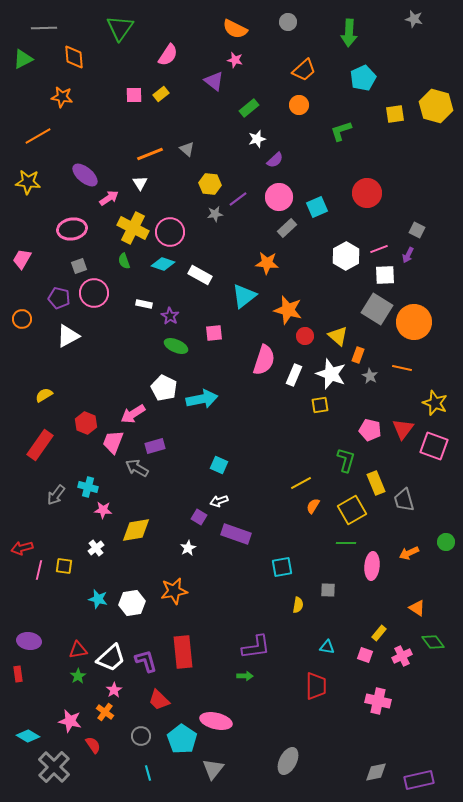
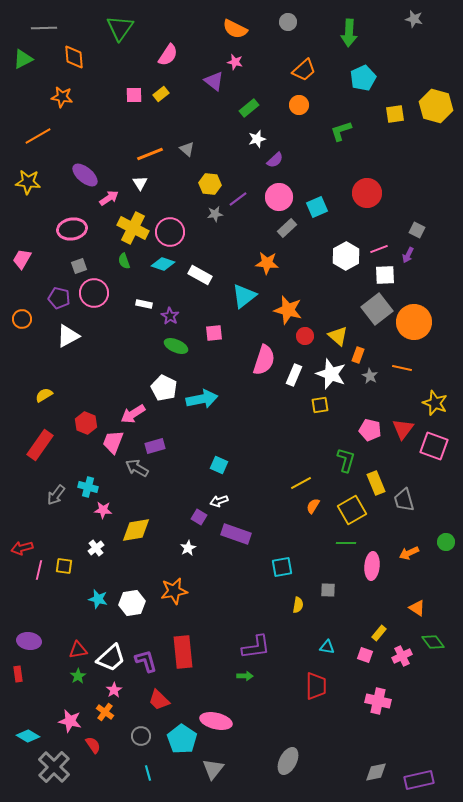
pink star at (235, 60): moved 2 px down
gray square at (377, 309): rotated 20 degrees clockwise
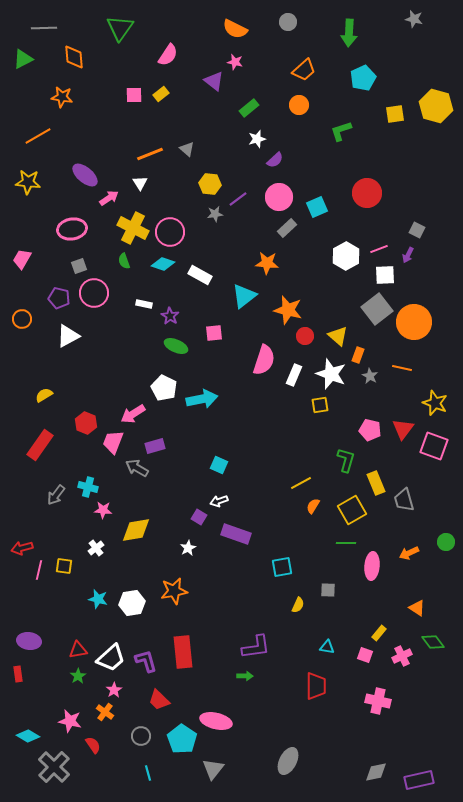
yellow semicircle at (298, 605): rotated 14 degrees clockwise
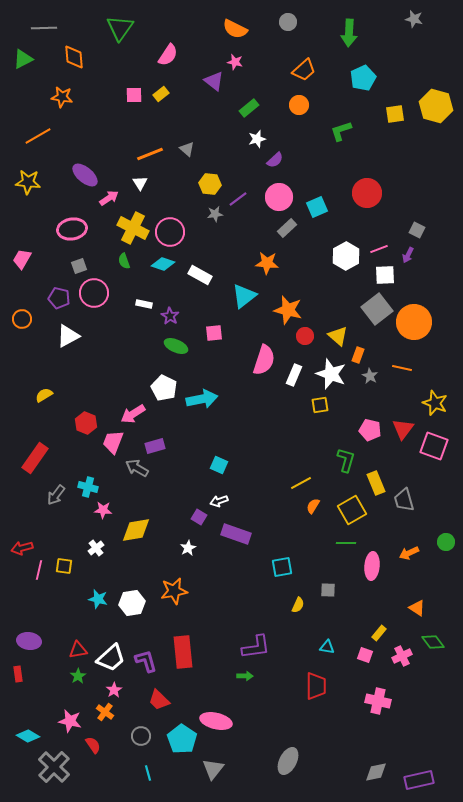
red rectangle at (40, 445): moved 5 px left, 13 px down
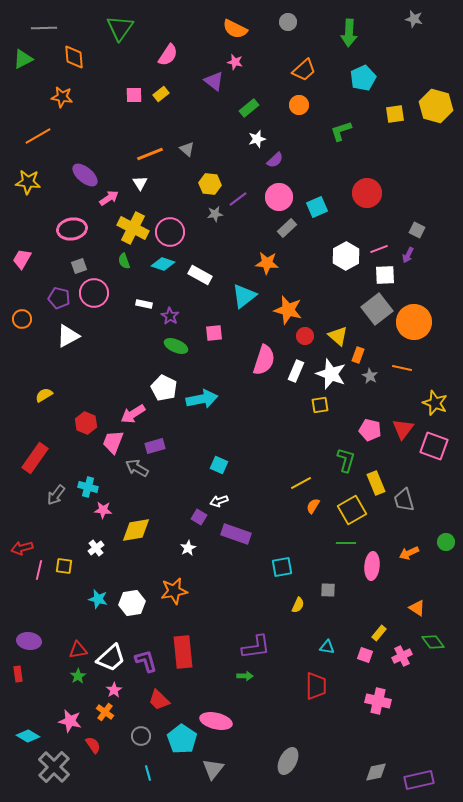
white rectangle at (294, 375): moved 2 px right, 4 px up
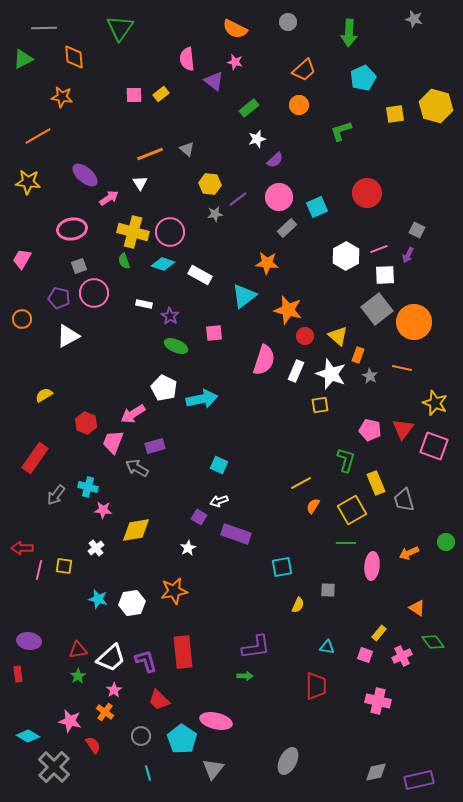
pink semicircle at (168, 55): moved 19 px right, 4 px down; rotated 140 degrees clockwise
yellow cross at (133, 228): moved 4 px down; rotated 12 degrees counterclockwise
red arrow at (22, 548): rotated 15 degrees clockwise
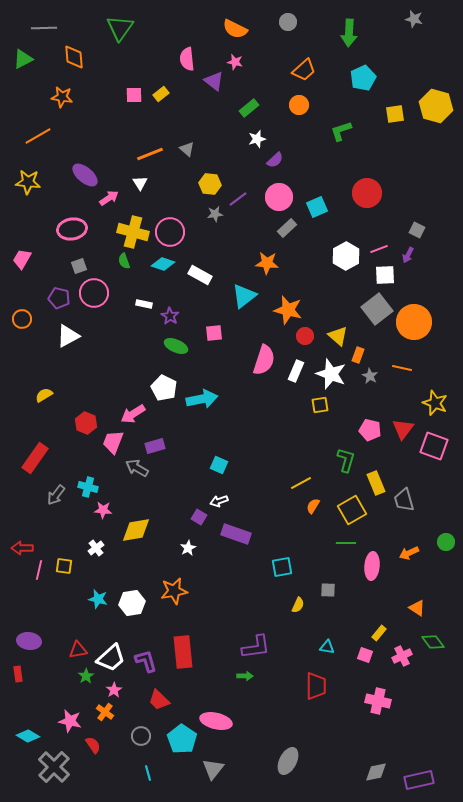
green star at (78, 676): moved 8 px right
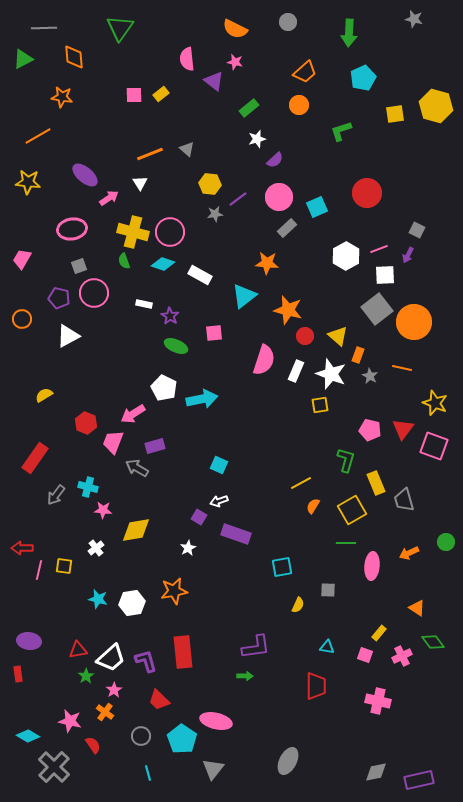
orange trapezoid at (304, 70): moved 1 px right, 2 px down
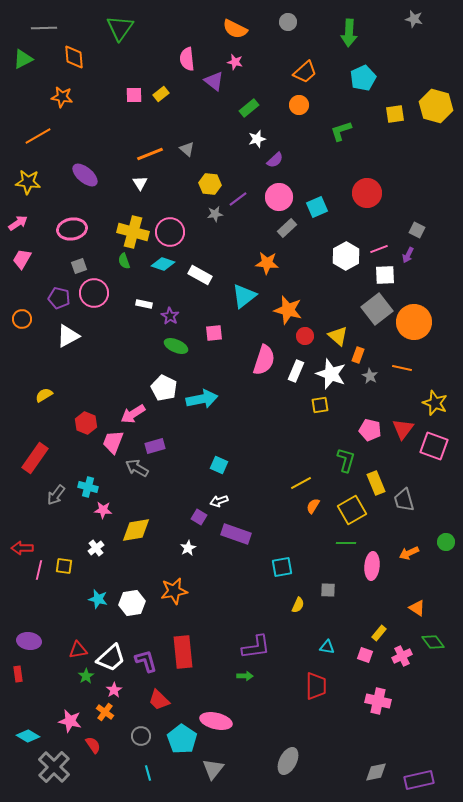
pink arrow at (109, 198): moved 91 px left, 25 px down
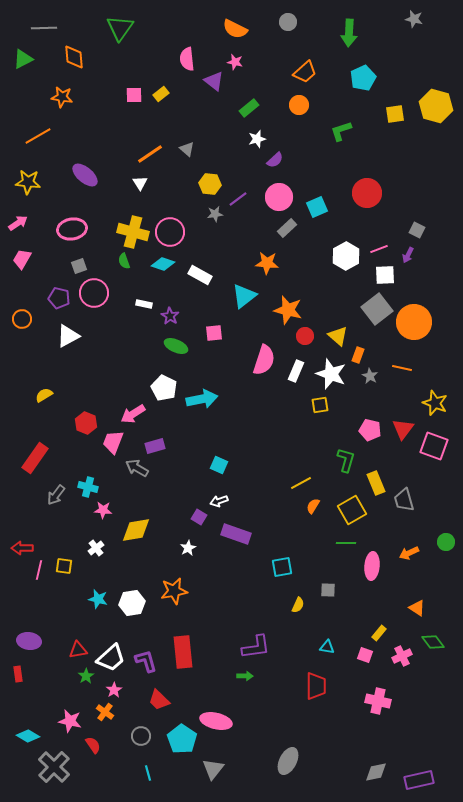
orange line at (150, 154): rotated 12 degrees counterclockwise
